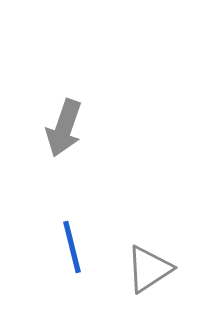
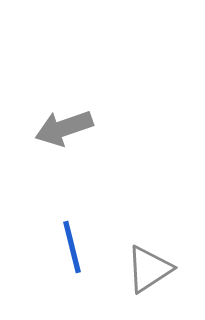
gray arrow: rotated 52 degrees clockwise
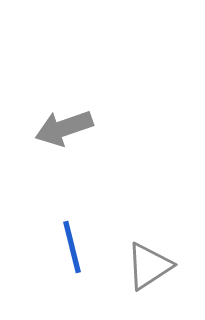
gray triangle: moved 3 px up
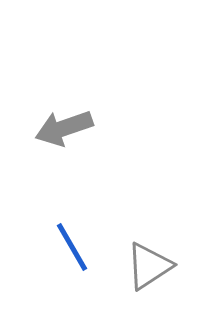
blue line: rotated 16 degrees counterclockwise
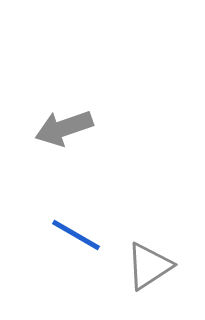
blue line: moved 4 px right, 12 px up; rotated 30 degrees counterclockwise
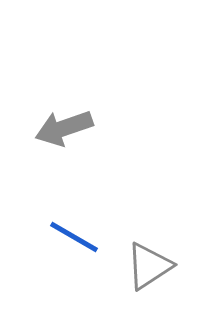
blue line: moved 2 px left, 2 px down
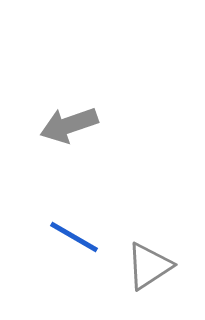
gray arrow: moved 5 px right, 3 px up
